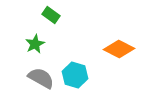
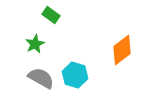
orange diamond: moved 3 px right, 1 px down; rotated 64 degrees counterclockwise
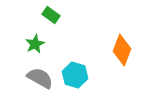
orange diamond: rotated 32 degrees counterclockwise
gray semicircle: moved 1 px left
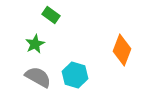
gray semicircle: moved 2 px left, 1 px up
